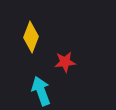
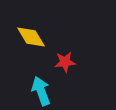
yellow diamond: rotated 52 degrees counterclockwise
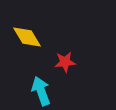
yellow diamond: moved 4 px left
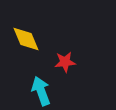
yellow diamond: moved 1 px left, 2 px down; rotated 8 degrees clockwise
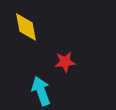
yellow diamond: moved 12 px up; rotated 12 degrees clockwise
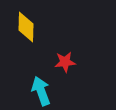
yellow diamond: rotated 12 degrees clockwise
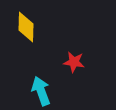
red star: moved 9 px right; rotated 15 degrees clockwise
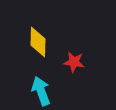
yellow diamond: moved 12 px right, 15 px down
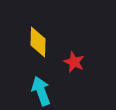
red star: rotated 15 degrees clockwise
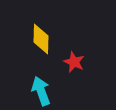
yellow diamond: moved 3 px right, 3 px up
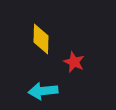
cyan arrow: moved 2 px right; rotated 76 degrees counterclockwise
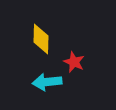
cyan arrow: moved 4 px right, 9 px up
